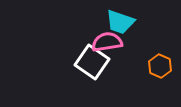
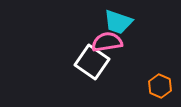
cyan trapezoid: moved 2 px left
orange hexagon: moved 20 px down
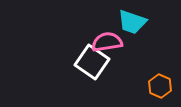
cyan trapezoid: moved 14 px right
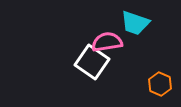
cyan trapezoid: moved 3 px right, 1 px down
orange hexagon: moved 2 px up
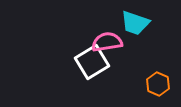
white square: rotated 24 degrees clockwise
orange hexagon: moved 2 px left
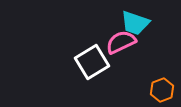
pink semicircle: moved 14 px right; rotated 16 degrees counterclockwise
orange hexagon: moved 4 px right, 6 px down; rotated 15 degrees clockwise
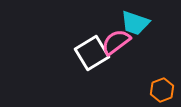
pink semicircle: moved 5 px left; rotated 12 degrees counterclockwise
white square: moved 9 px up
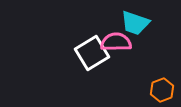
pink semicircle: rotated 36 degrees clockwise
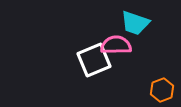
pink semicircle: moved 3 px down
white square: moved 2 px right, 7 px down; rotated 8 degrees clockwise
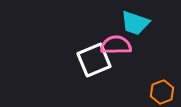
orange hexagon: moved 2 px down
